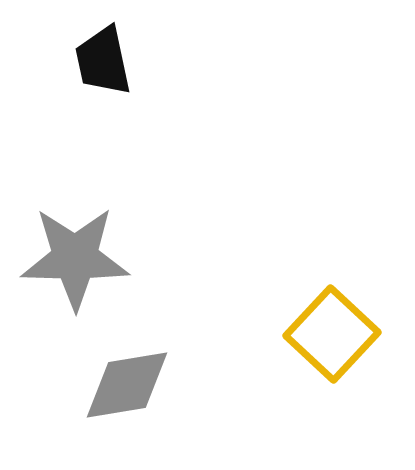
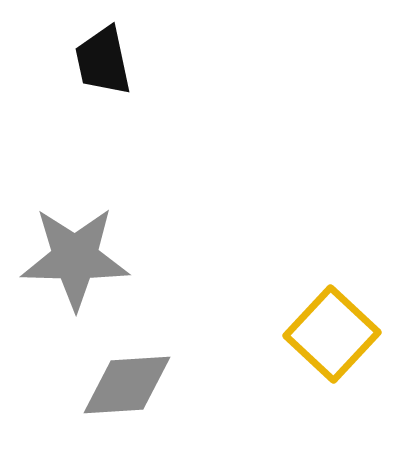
gray diamond: rotated 6 degrees clockwise
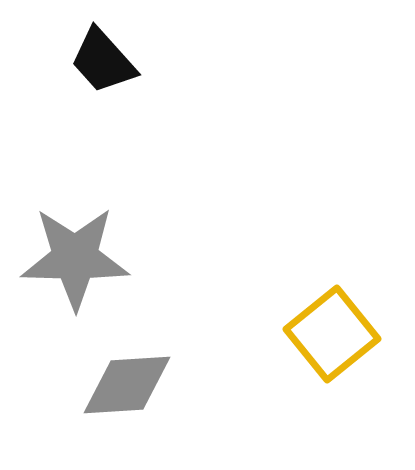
black trapezoid: rotated 30 degrees counterclockwise
yellow square: rotated 8 degrees clockwise
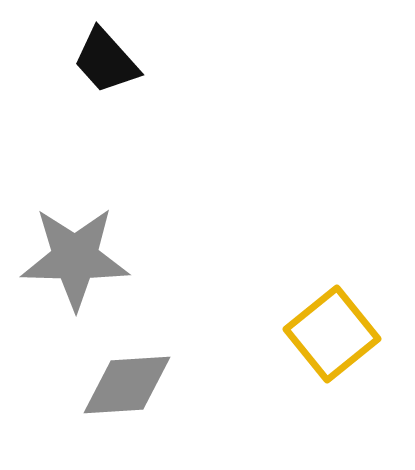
black trapezoid: moved 3 px right
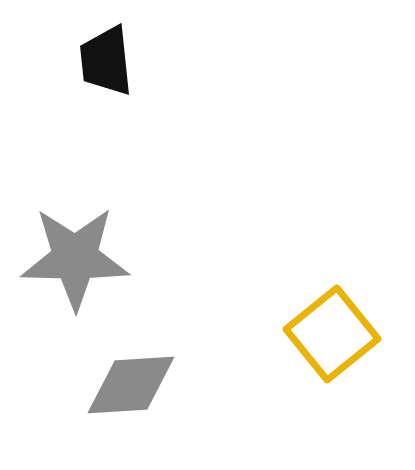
black trapezoid: rotated 36 degrees clockwise
gray diamond: moved 4 px right
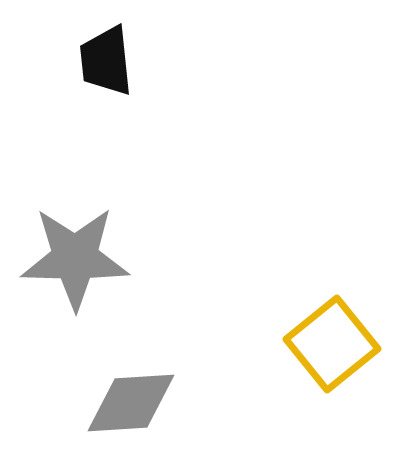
yellow square: moved 10 px down
gray diamond: moved 18 px down
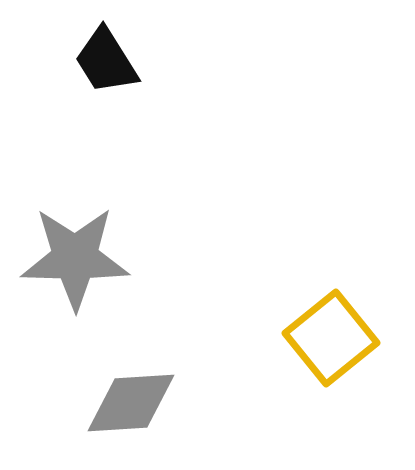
black trapezoid: rotated 26 degrees counterclockwise
yellow square: moved 1 px left, 6 px up
